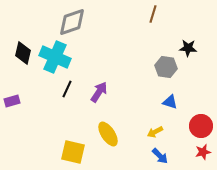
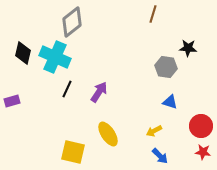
gray diamond: rotated 20 degrees counterclockwise
yellow arrow: moved 1 px left, 1 px up
red star: rotated 21 degrees clockwise
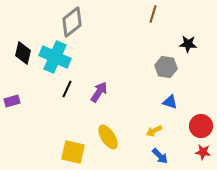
black star: moved 4 px up
yellow ellipse: moved 3 px down
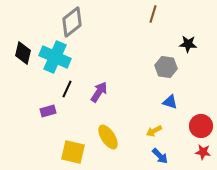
purple rectangle: moved 36 px right, 10 px down
